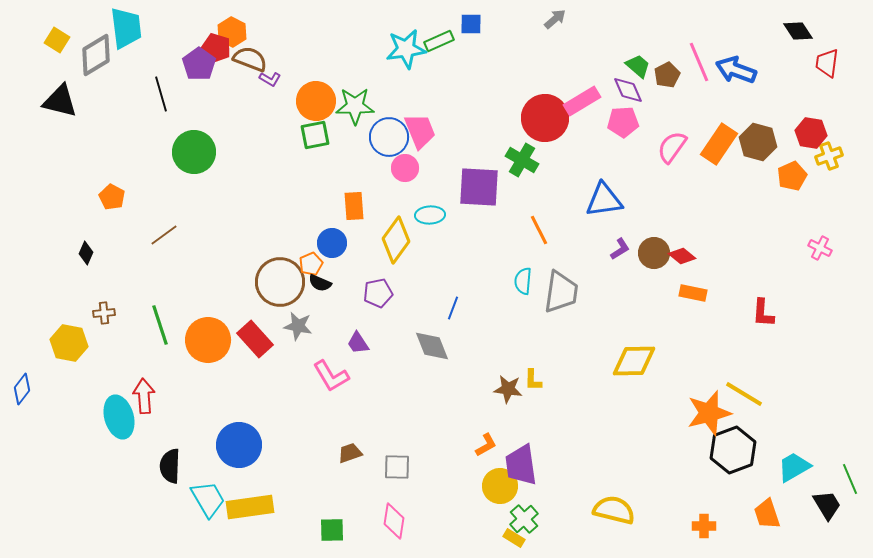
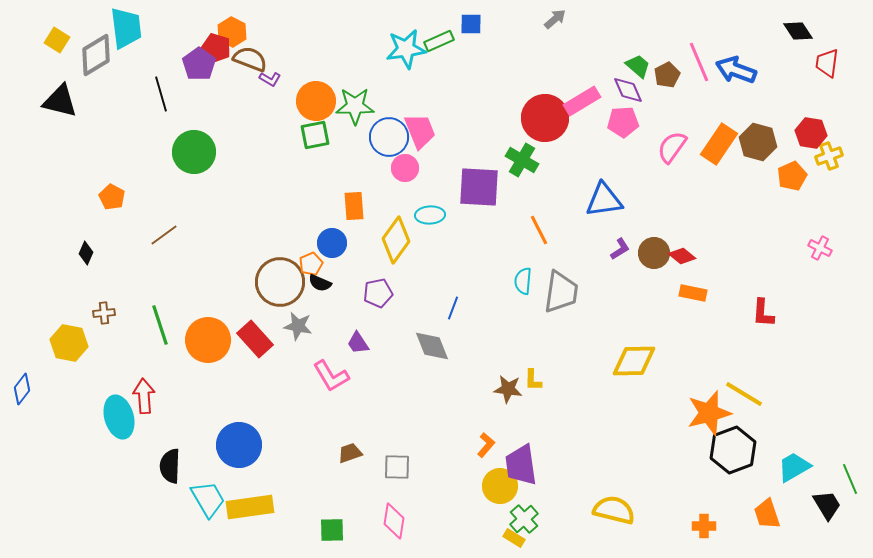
orange L-shape at (486, 445): rotated 20 degrees counterclockwise
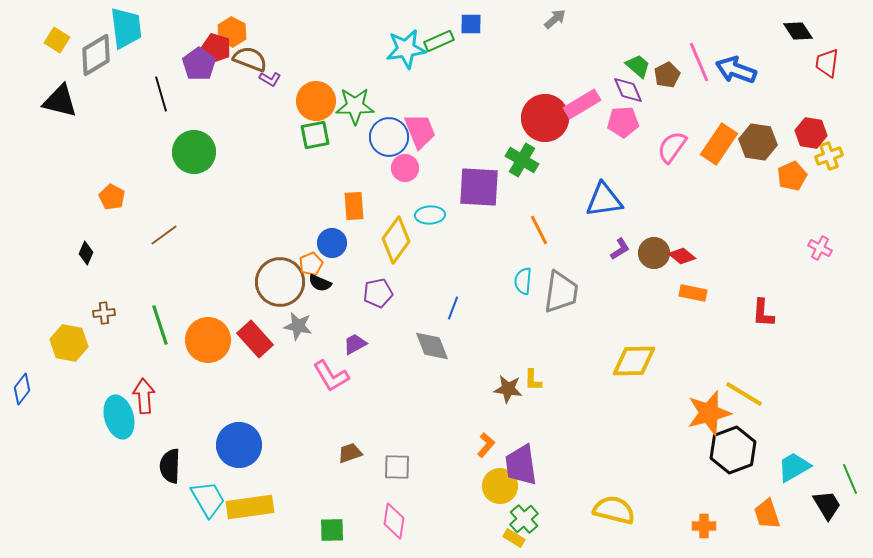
pink rectangle at (582, 101): moved 3 px down
brown hexagon at (758, 142): rotated 6 degrees counterclockwise
purple trapezoid at (358, 343): moved 3 px left, 1 px down; rotated 95 degrees clockwise
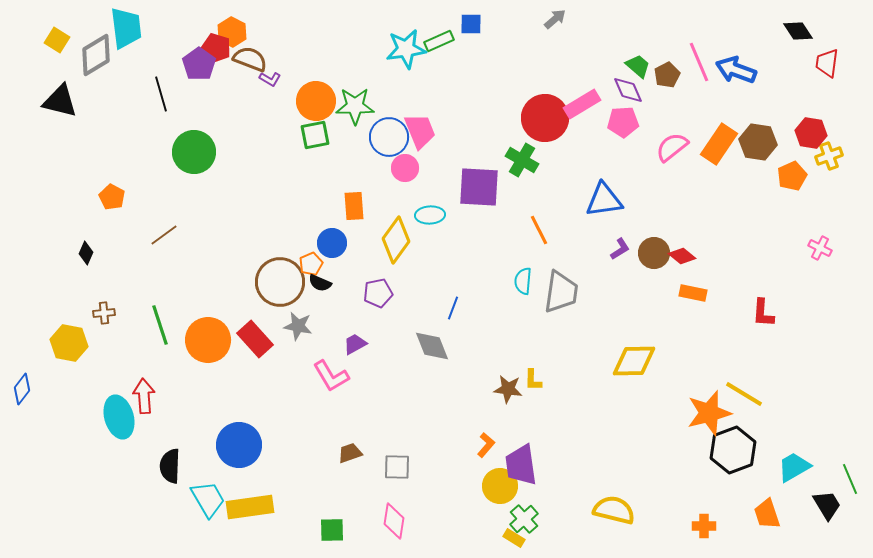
pink semicircle at (672, 147): rotated 16 degrees clockwise
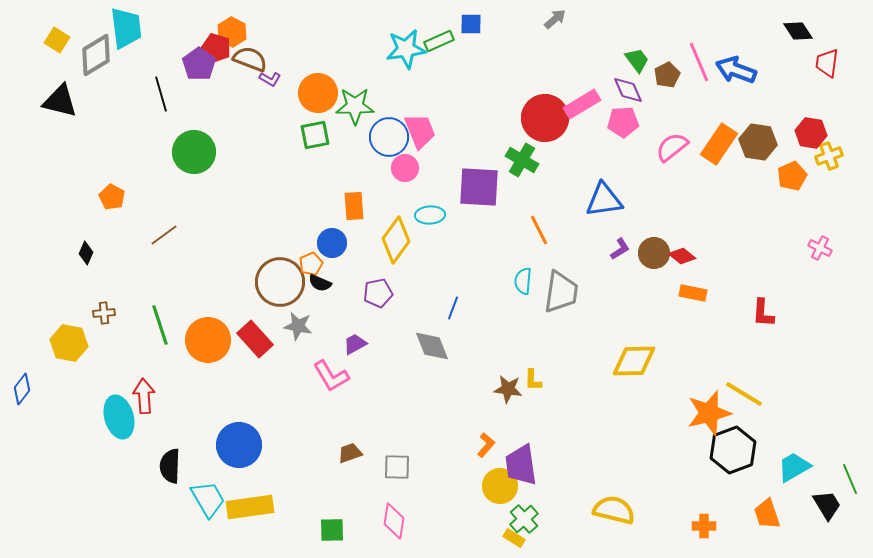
green trapezoid at (638, 66): moved 1 px left, 6 px up; rotated 12 degrees clockwise
orange circle at (316, 101): moved 2 px right, 8 px up
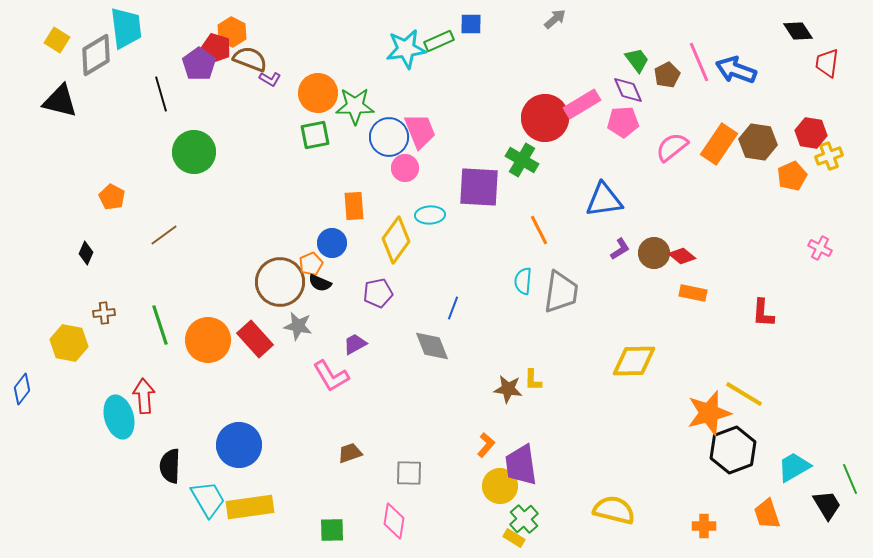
gray square at (397, 467): moved 12 px right, 6 px down
